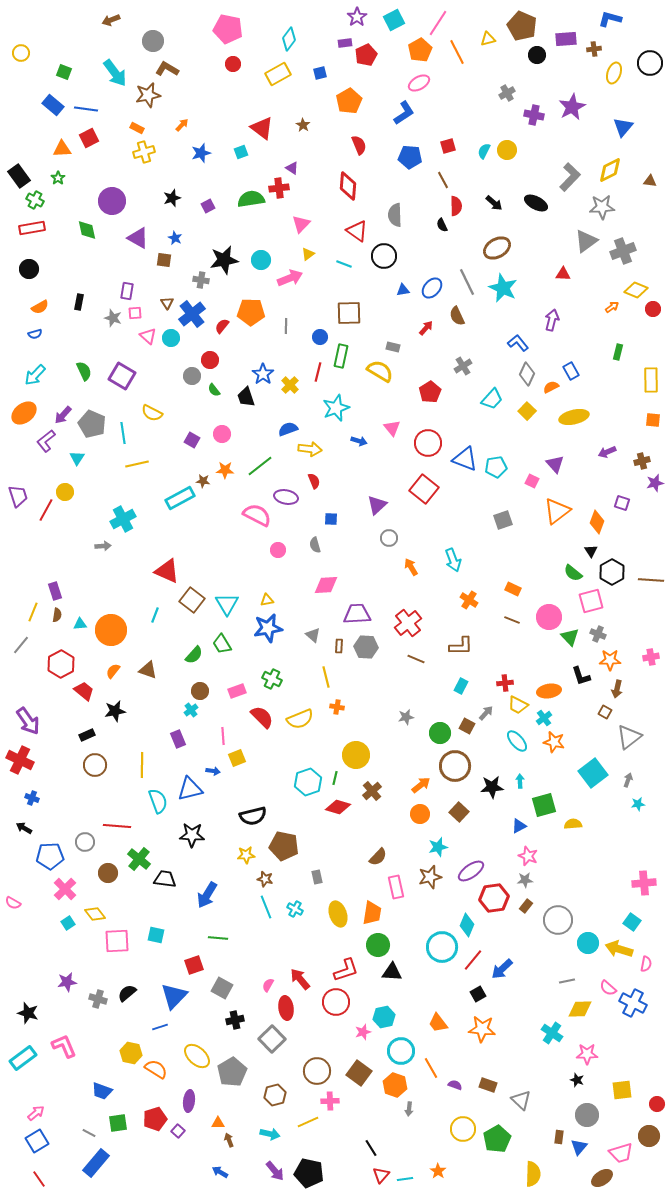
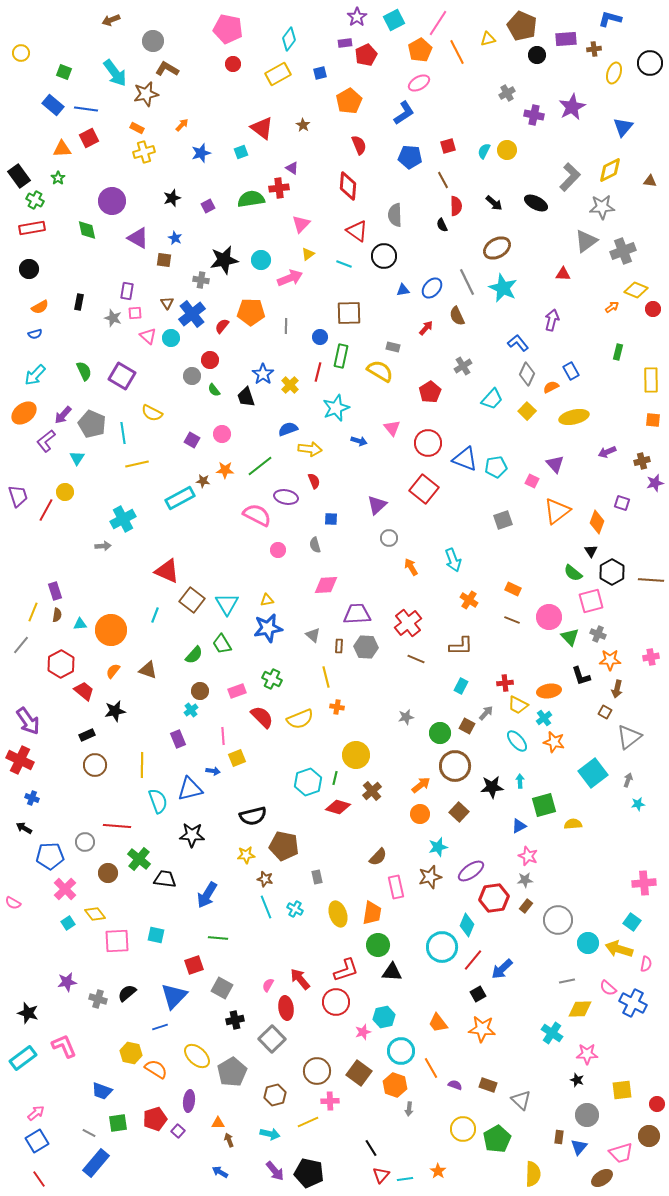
brown star at (148, 95): moved 2 px left, 1 px up
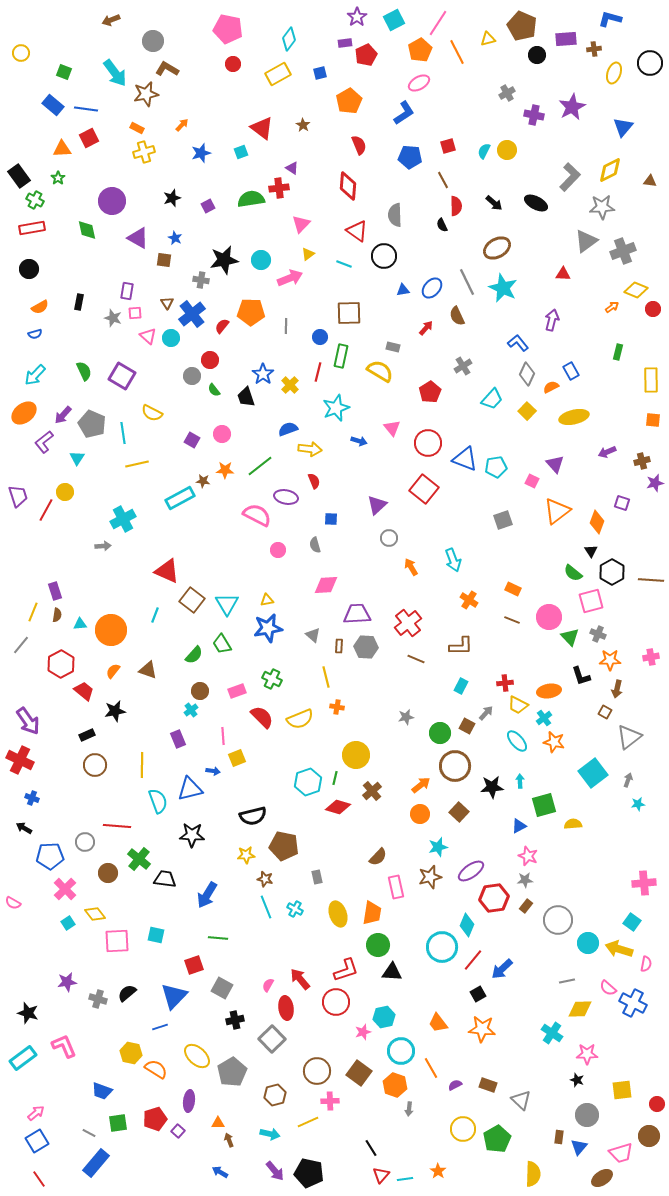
purple L-shape at (46, 441): moved 2 px left, 1 px down
purple semicircle at (455, 1085): rotated 48 degrees counterclockwise
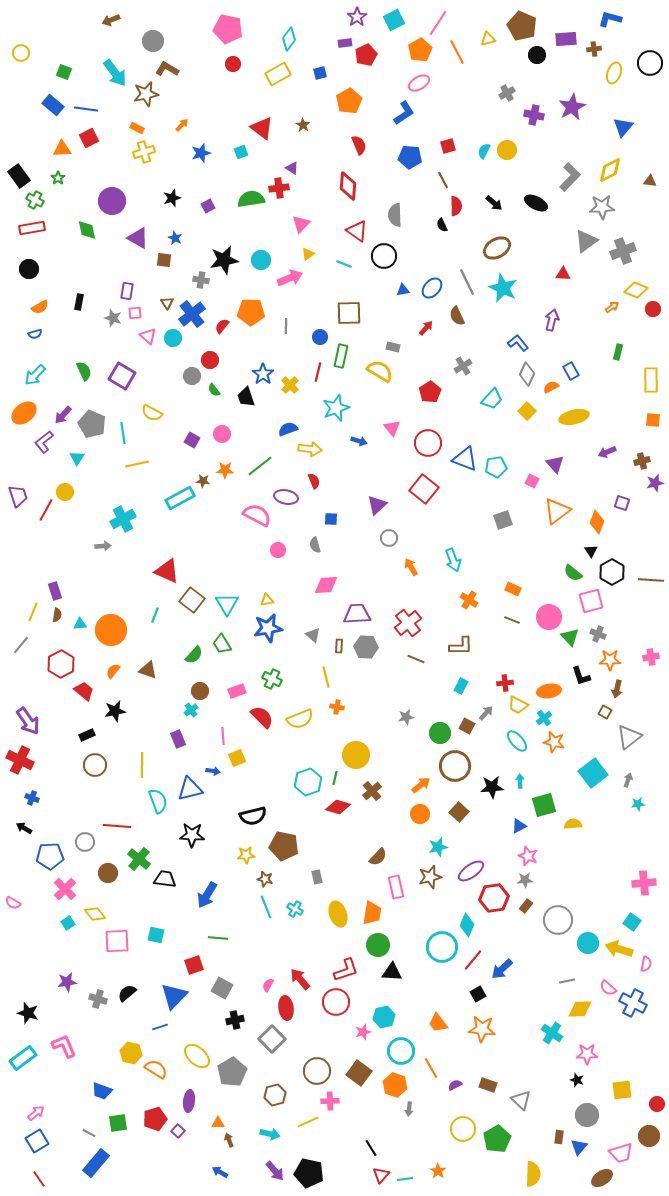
cyan circle at (171, 338): moved 2 px right
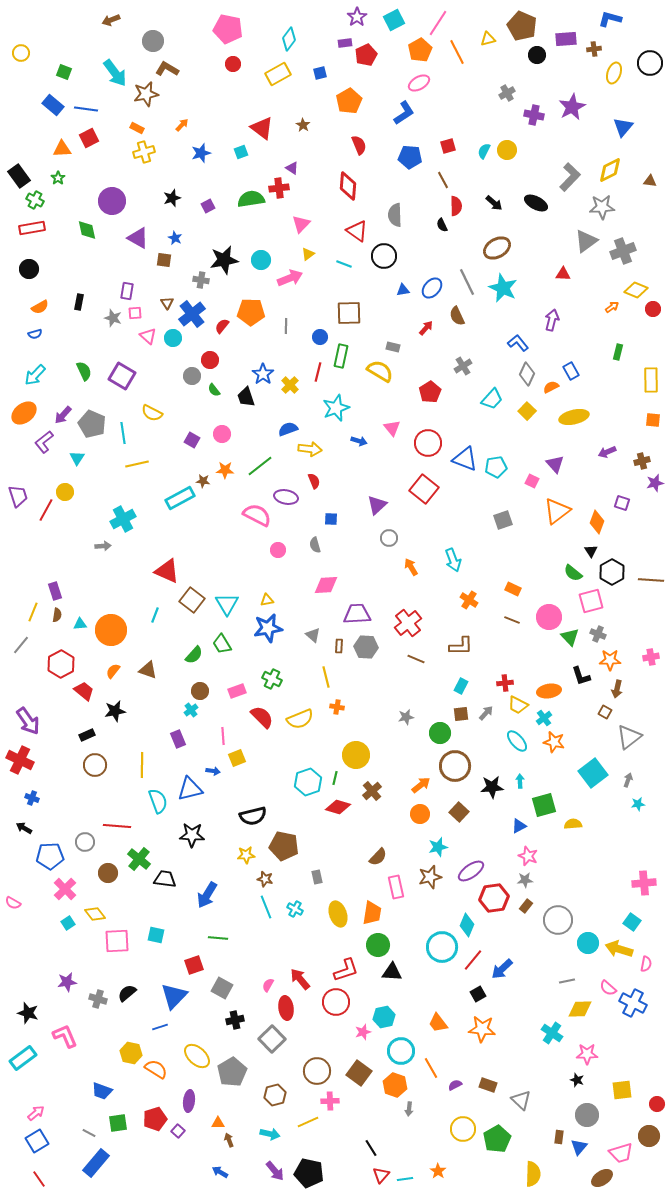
brown square at (467, 726): moved 6 px left, 12 px up; rotated 35 degrees counterclockwise
pink L-shape at (64, 1046): moved 1 px right, 10 px up
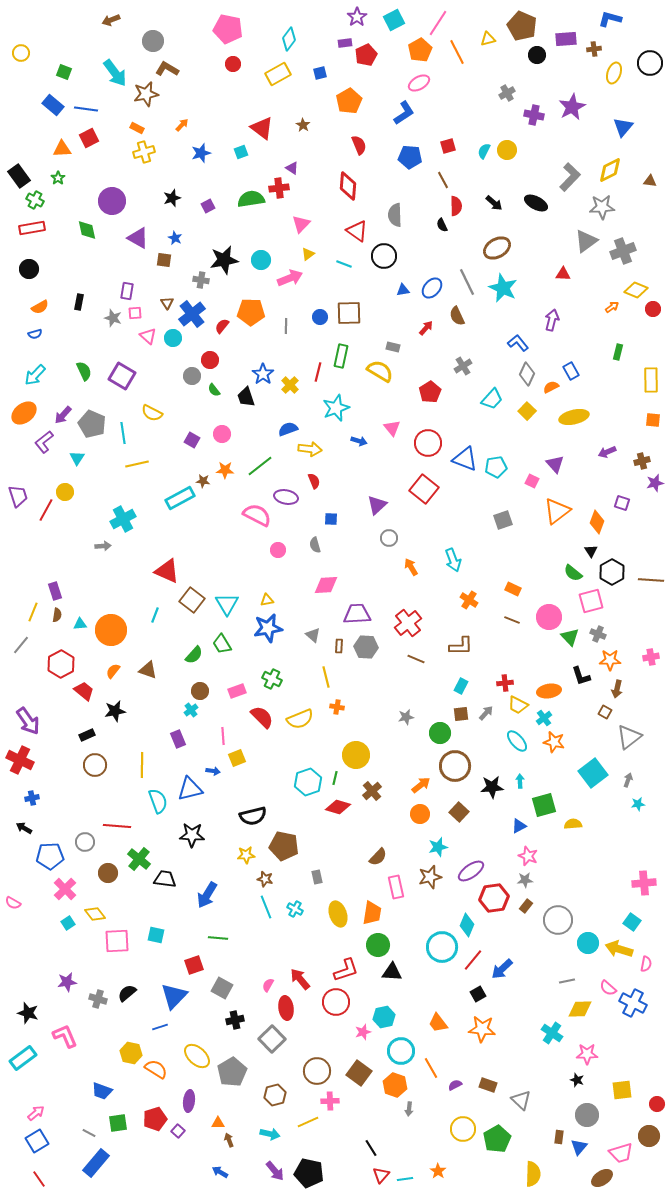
blue circle at (320, 337): moved 20 px up
blue cross at (32, 798): rotated 32 degrees counterclockwise
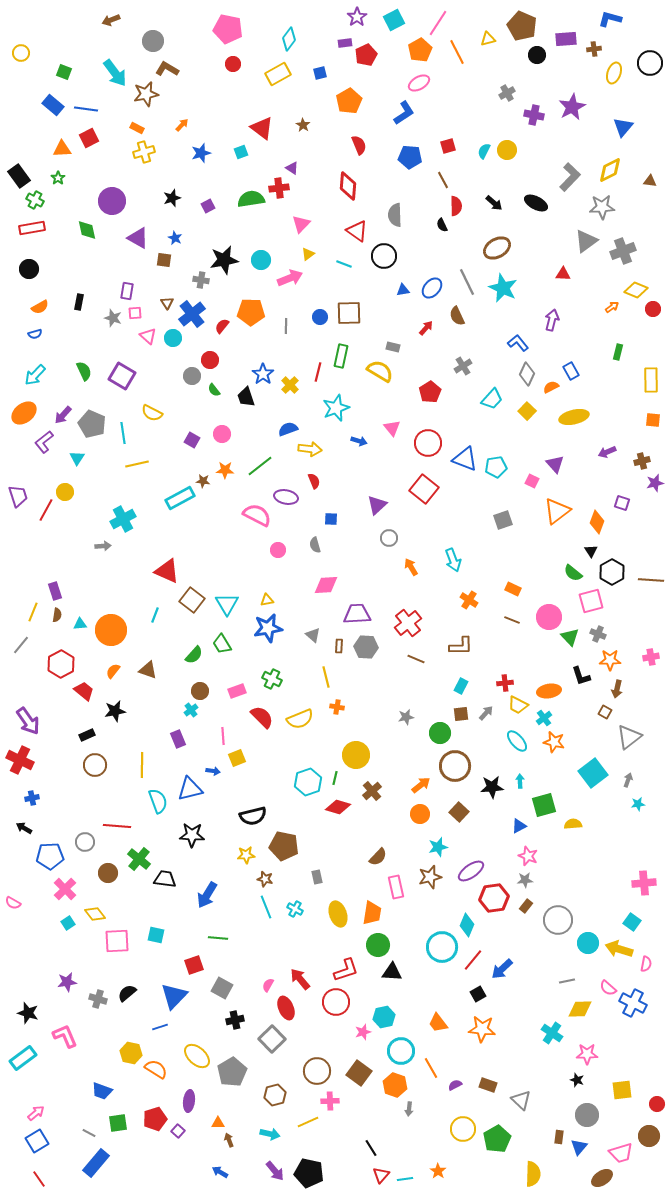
red ellipse at (286, 1008): rotated 15 degrees counterclockwise
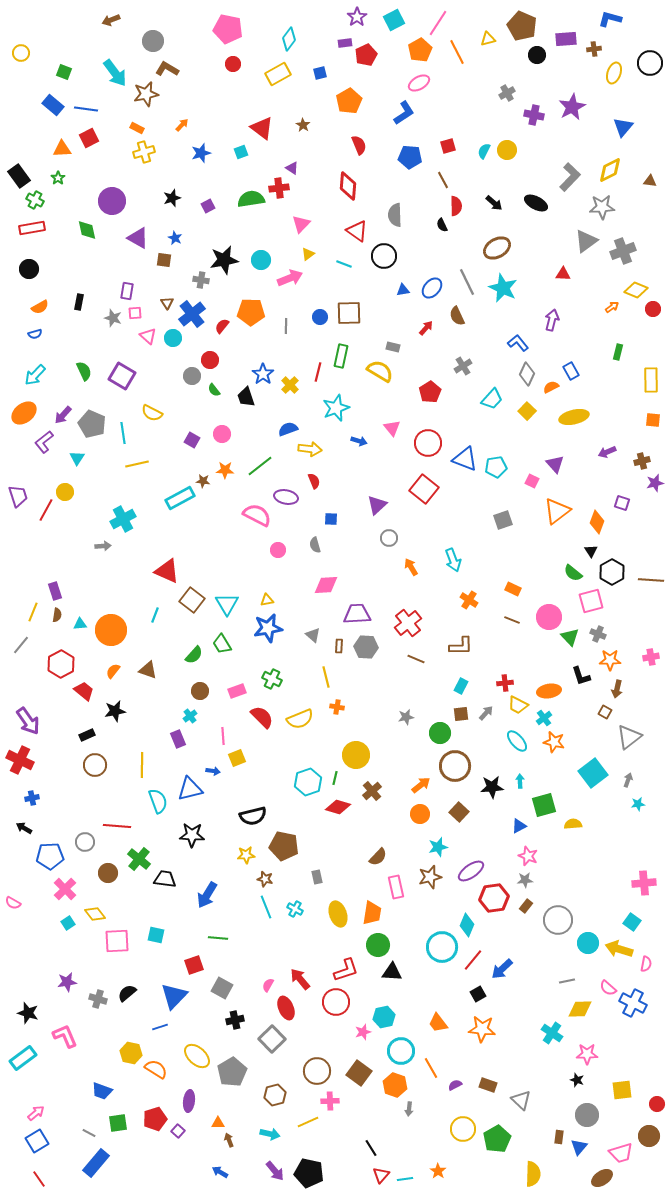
cyan cross at (191, 710): moved 1 px left, 6 px down
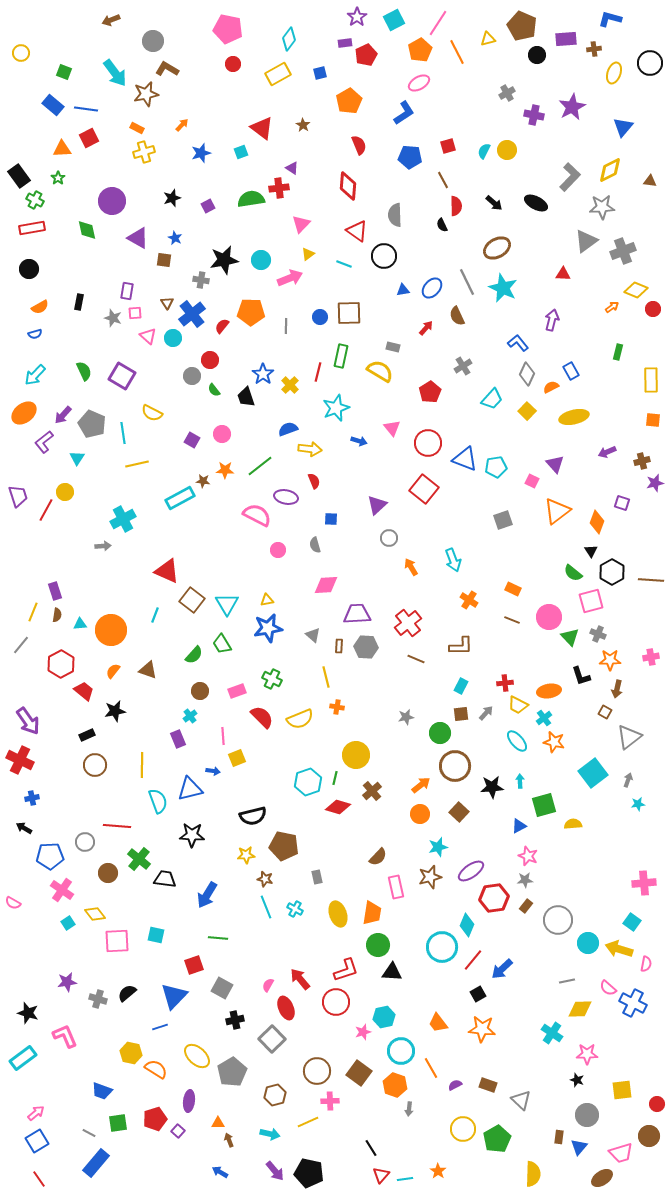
pink cross at (65, 889): moved 3 px left, 1 px down; rotated 10 degrees counterclockwise
